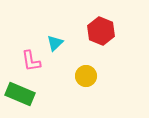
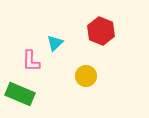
pink L-shape: rotated 10 degrees clockwise
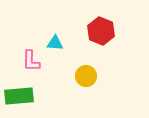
cyan triangle: rotated 48 degrees clockwise
green rectangle: moved 1 px left, 2 px down; rotated 28 degrees counterclockwise
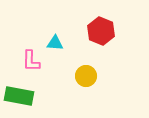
green rectangle: rotated 16 degrees clockwise
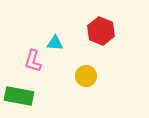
pink L-shape: moved 2 px right; rotated 15 degrees clockwise
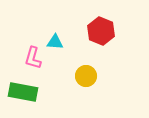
cyan triangle: moved 1 px up
pink L-shape: moved 3 px up
green rectangle: moved 4 px right, 4 px up
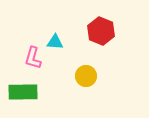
green rectangle: rotated 12 degrees counterclockwise
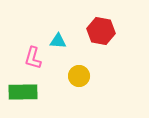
red hexagon: rotated 12 degrees counterclockwise
cyan triangle: moved 3 px right, 1 px up
yellow circle: moved 7 px left
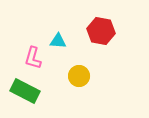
green rectangle: moved 2 px right, 1 px up; rotated 28 degrees clockwise
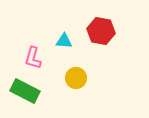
cyan triangle: moved 6 px right
yellow circle: moved 3 px left, 2 px down
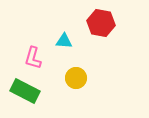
red hexagon: moved 8 px up
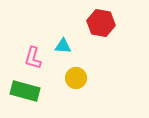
cyan triangle: moved 1 px left, 5 px down
green rectangle: rotated 12 degrees counterclockwise
